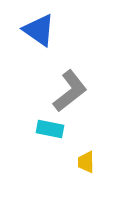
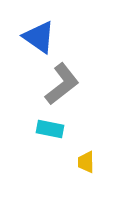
blue triangle: moved 7 px down
gray L-shape: moved 8 px left, 7 px up
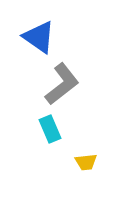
cyan rectangle: rotated 56 degrees clockwise
yellow trapezoid: rotated 95 degrees counterclockwise
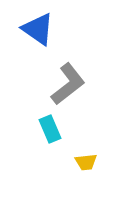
blue triangle: moved 1 px left, 8 px up
gray L-shape: moved 6 px right
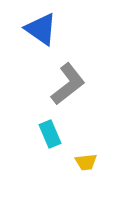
blue triangle: moved 3 px right
cyan rectangle: moved 5 px down
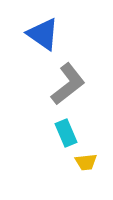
blue triangle: moved 2 px right, 5 px down
cyan rectangle: moved 16 px right, 1 px up
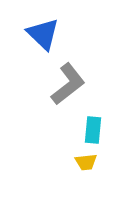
blue triangle: rotated 9 degrees clockwise
cyan rectangle: moved 27 px right, 3 px up; rotated 28 degrees clockwise
